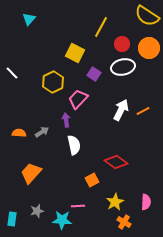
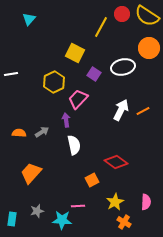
red circle: moved 30 px up
white line: moved 1 px left, 1 px down; rotated 56 degrees counterclockwise
yellow hexagon: moved 1 px right
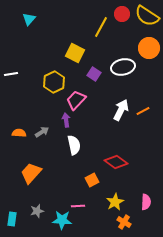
pink trapezoid: moved 2 px left, 1 px down
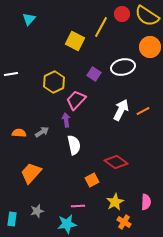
orange circle: moved 1 px right, 1 px up
yellow square: moved 12 px up
cyan star: moved 5 px right, 4 px down; rotated 12 degrees counterclockwise
